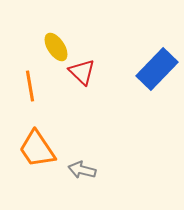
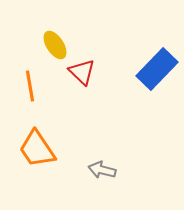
yellow ellipse: moved 1 px left, 2 px up
gray arrow: moved 20 px right
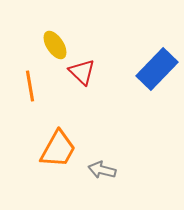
orange trapezoid: moved 21 px right; rotated 117 degrees counterclockwise
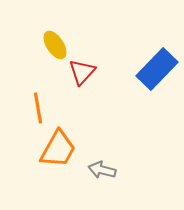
red triangle: rotated 28 degrees clockwise
orange line: moved 8 px right, 22 px down
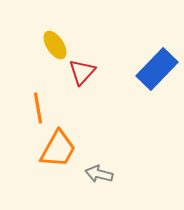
gray arrow: moved 3 px left, 4 px down
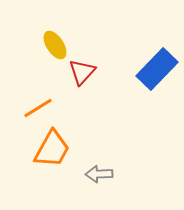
orange line: rotated 68 degrees clockwise
orange trapezoid: moved 6 px left
gray arrow: rotated 16 degrees counterclockwise
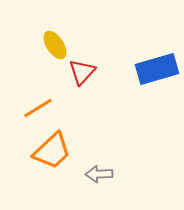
blue rectangle: rotated 30 degrees clockwise
orange trapezoid: moved 2 px down; rotated 18 degrees clockwise
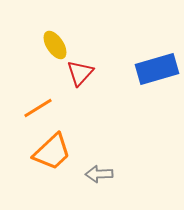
red triangle: moved 2 px left, 1 px down
orange trapezoid: moved 1 px down
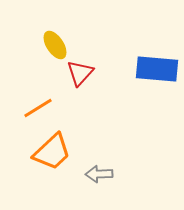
blue rectangle: rotated 21 degrees clockwise
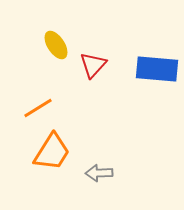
yellow ellipse: moved 1 px right
red triangle: moved 13 px right, 8 px up
orange trapezoid: rotated 15 degrees counterclockwise
gray arrow: moved 1 px up
